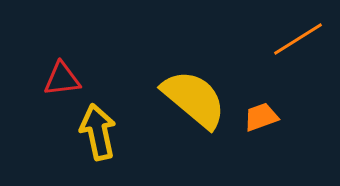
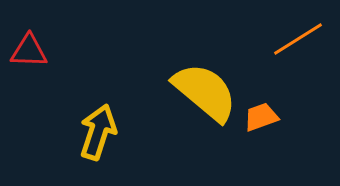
red triangle: moved 33 px left, 28 px up; rotated 9 degrees clockwise
yellow semicircle: moved 11 px right, 7 px up
yellow arrow: rotated 30 degrees clockwise
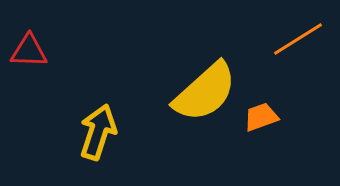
yellow semicircle: rotated 98 degrees clockwise
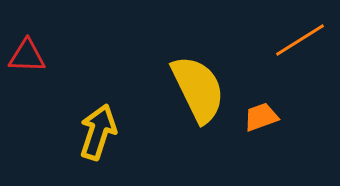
orange line: moved 2 px right, 1 px down
red triangle: moved 2 px left, 5 px down
yellow semicircle: moved 7 px left, 3 px up; rotated 74 degrees counterclockwise
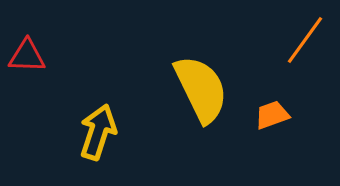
orange line: moved 5 px right; rotated 22 degrees counterclockwise
yellow semicircle: moved 3 px right
orange trapezoid: moved 11 px right, 2 px up
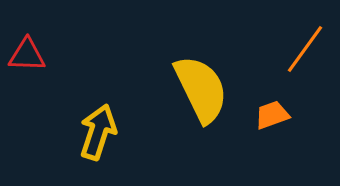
orange line: moved 9 px down
red triangle: moved 1 px up
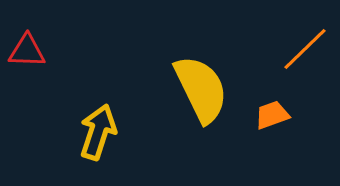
orange line: rotated 10 degrees clockwise
red triangle: moved 4 px up
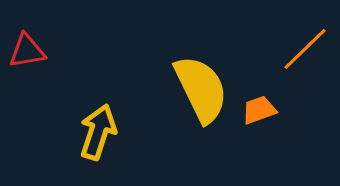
red triangle: rotated 12 degrees counterclockwise
orange trapezoid: moved 13 px left, 5 px up
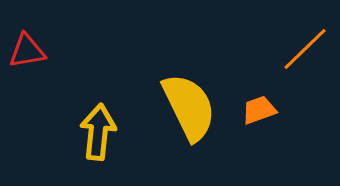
yellow semicircle: moved 12 px left, 18 px down
yellow arrow: rotated 12 degrees counterclockwise
